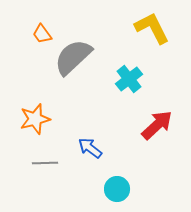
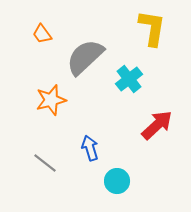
yellow L-shape: rotated 36 degrees clockwise
gray semicircle: moved 12 px right
orange star: moved 16 px right, 19 px up
blue arrow: rotated 35 degrees clockwise
gray line: rotated 40 degrees clockwise
cyan circle: moved 8 px up
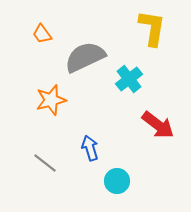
gray semicircle: rotated 18 degrees clockwise
red arrow: moved 1 px right; rotated 80 degrees clockwise
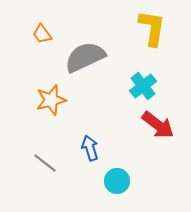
cyan cross: moved 14 px right, 7 px down
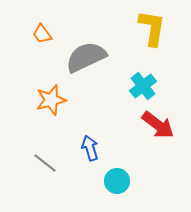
gray semicircle: moved 1 px right
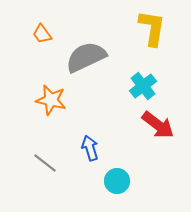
orange star: rotated 28 degrees clockwise
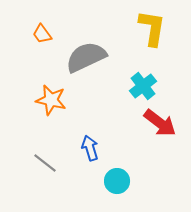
red arrow: moved 2 px right, 2 px up
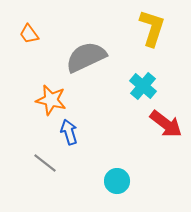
yellow L-shape: rotated 9 degrees clockwise
orange trapezoid: moved 13 px left
cyan cross: rotated 12 degrees counterclockwise
red arrow: moved 6 px right, 1 px down
blue arrow: moved 21 px left, 16 px up
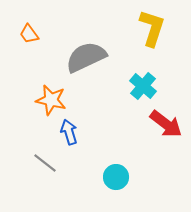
cyan circle: moved 1 px left, 4 px up
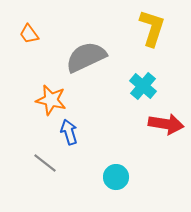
red arrow: rotated 28 degrees counterclockwise
